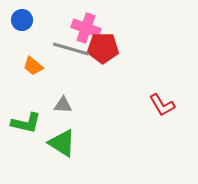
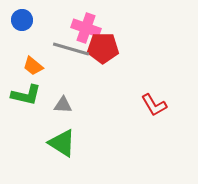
red L-shape: moved 8 px left
green L-shape: moved 28 px up
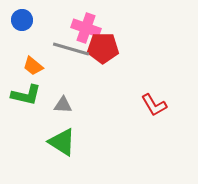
green triangle: moved 1 px up
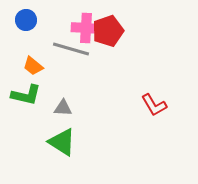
blue circle: moved 4 px right
pink cross: rotated 16 degrees counterclockwise
red pentagon: moved 5 px right, 17 px up; rotated 20 degrees counterclockwise
gray triangle: moved 3 px down
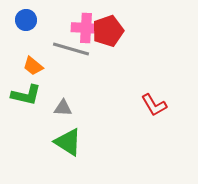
green triangle: moved 6 px right
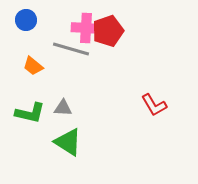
green L-shape: moved 4 px right, 18 px down
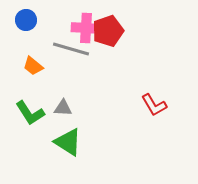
green L-shape: rotated 44 degrees clockwise
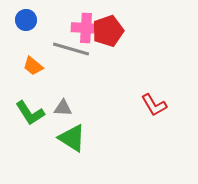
green triangle: moved 4 px right, 4 px up
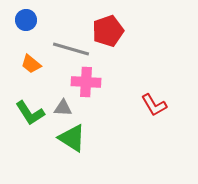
pink cross: moved 54 px down
orange trapezoid: moved 2 px left, 2 px up
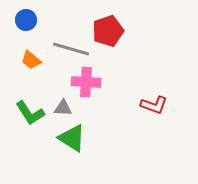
orange trapezoid: moved 4 px up
red L-shape: rotated 40 degrees counterclockwise
